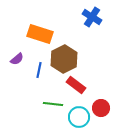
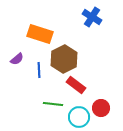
blue line: rotated 14 degrees counterclockwise
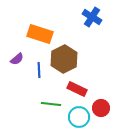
red rectangle: moved 1 px right, 4 px down; rotated 12 degrees counterclockwise
green line: moved 2 px left
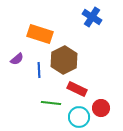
brown hexagon: moved 1 px down
green line: moved 1 px up
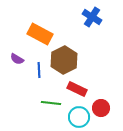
orange rectangle: rotated 10 degrees clockwise
purple semicircle: rotated 72 degrees clockwise
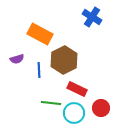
purple semicircle: rotated 48 degrees counterclockwise
cyan circle: moved 5 px left, 4 px up
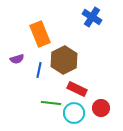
orange rectangle: rotated 40 degrees clockwise
blue line: rotated 14 degrees clockwise
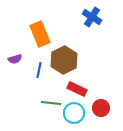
purple semicircle: moved 2 px left
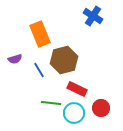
blue cross: moved 1 px right, 1 px up
brown hexagon: rotated 12 degrees clockwise
blue line: rotated 42 degrees counterclockwise
